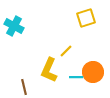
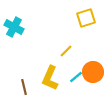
cyan cross: moved 1 px down
yellow L-shape: moved 1 px right, 8 px down
cyan line: rotated 40 degrees counterclockwise
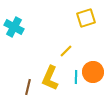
cyan line: rotated 48 degrees counterclockwise
brown line: moved 4 px right; rotated 28 degrees clockwise
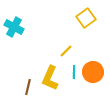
yellow square: rotated 18 degrees counterclockwise
cyan line: moved 2 px left, 5 px up
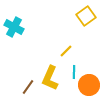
yellow square: moved 2 px up
orange circle: moved 4 px left, 13 px down
brown line: rotated 21 degrees clockwise
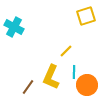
yellow square: rotated 18 degrees clockwise
yellow L-shape: moved 1 px right, 1 px up
orange circle: moved 2 px left
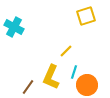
cyan line: rotated 16 degrees clockwise
